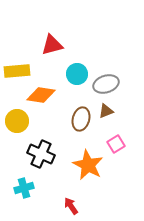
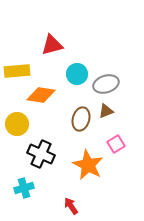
yellow circle: moved 3 px down
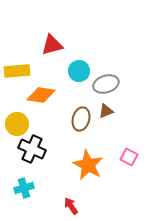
cyan circle: moved 2 px right, 3 px up
pink square: moved 13 px right, 13 px down; rotated 30 degrees counterclockwise
black cross: moved 9 px left, 5 px up
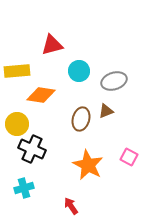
gray ellipse: moved 8 px right, 3 px up
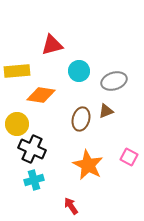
cyan cross: moved 10 px right, 8 px up
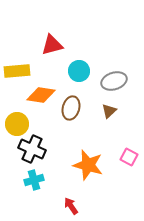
brown triangle: moved 3 px right; rotated 21 degrees counterclockwise
brown ellipse: moved 10 px left, 11 px up
orange star: rotated 12 degrees counterclockwise
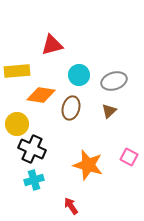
cyan circle: moved 4 px down
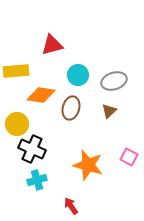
yellow rectangle: moved 1 px left
cyan circle: moved 1 px left
cyan cross: moved 3 px right
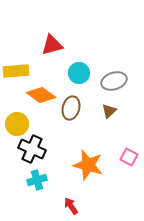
cyan circle: moved 1 px right, 2 px up
orange diamond: rotated 28 degrees clockwise
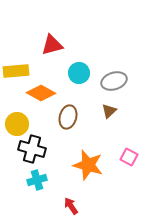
orange diamond: moved 2 px up; rotated 8 degrees counterclockwise
brown ellipse: moved 3 px left, 9 px down
black cross: rotated 8 degrees counterclockwise
